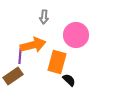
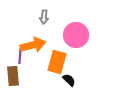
brown rectangle: rotated 60 degrees counterclockwise
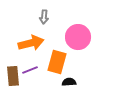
pink circle: moved 2 px right, 2 px down
orange arrow: moved 2 px left, 2 px up
purple line: moved 10 px right, 14 px down; rotated 63 degrees clockwise
black semicircle: moved 2 px down; rotated 48 degrees counterclockwise
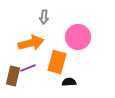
purple line: moved 2 px left, 2 px up
brown rectangle: rotated 18 degrees clockwise
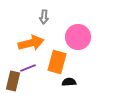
brown rectangle: moved 5 px down
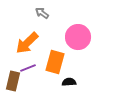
gray arrow: moved 2 px left, 4 px up; rotated 120 degrees clockwise
orange arrow: moved 4 px left; rotated 150 degrees clockwise
orange rectangle: moved 2 px left
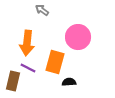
gray arrow: moved 3 px up
orange arrow: rotated 40 degrees counterclockwise
purple line: rotated 49 degrees clockwise
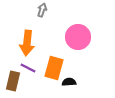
gray arrow: rotated 72 degrees clockwise
orange rectangle: moved 1 px left, 6 px down
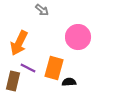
gray arrow: rotated 112 degrees clockwise
orange arrow: moved 8 px left; rotated 20 degrees clockwise
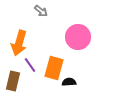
gray arrow: moved 1 px left, 1 px down
orange arrow: rotated 10 degrees counterclockwise
purple line: moved 2 px right, 3 px up; rotated 28 degrees clockwise
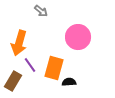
brown rectangle: rotated 18 degrees clockwise
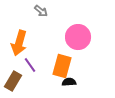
orange rectangle: moved 8 px right, 2 px up
